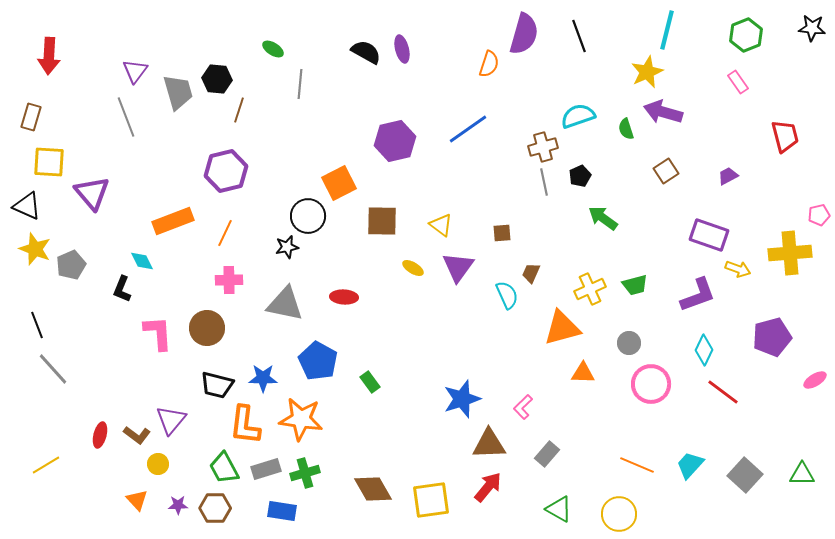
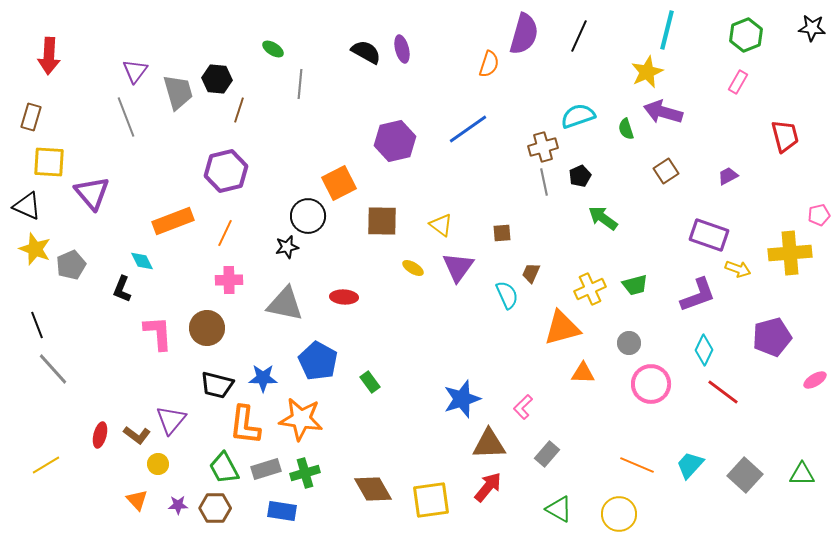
black line at (579, 36): rotated 44 degrees clockwise
pink rectangle at (738, 82): rotated 65 degrees clockwise
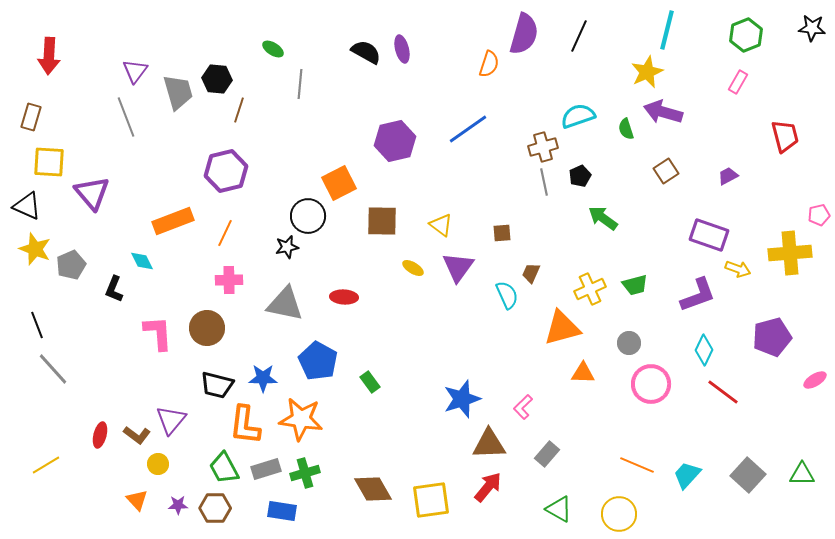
black L-shape at (122, 289): moved 8 px left
cyan trapezoid at (690, 465): moved 3 px left, 10 px down
gray square at (745, 475): moved 3 px right
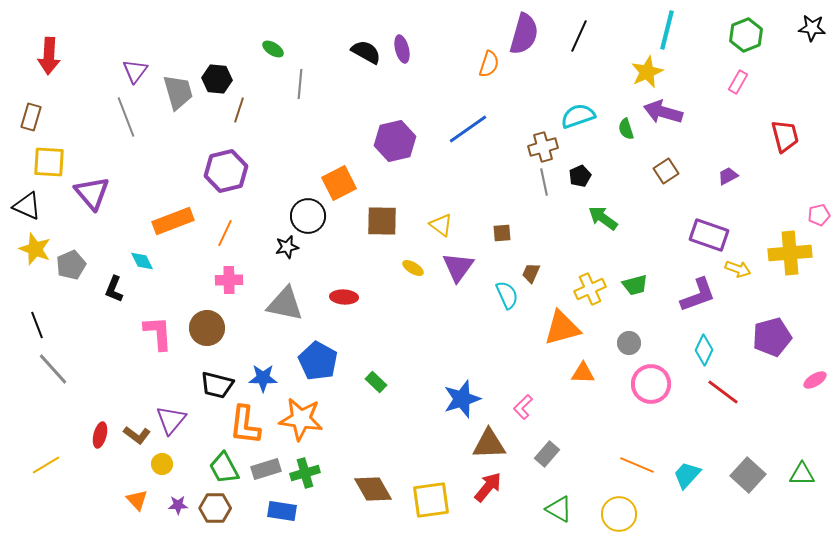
green rectangle at (370, 382): moved 6 px right; rotated 10 degrees counterclockwise
yellow circle at (158, 464): moved 4 px right
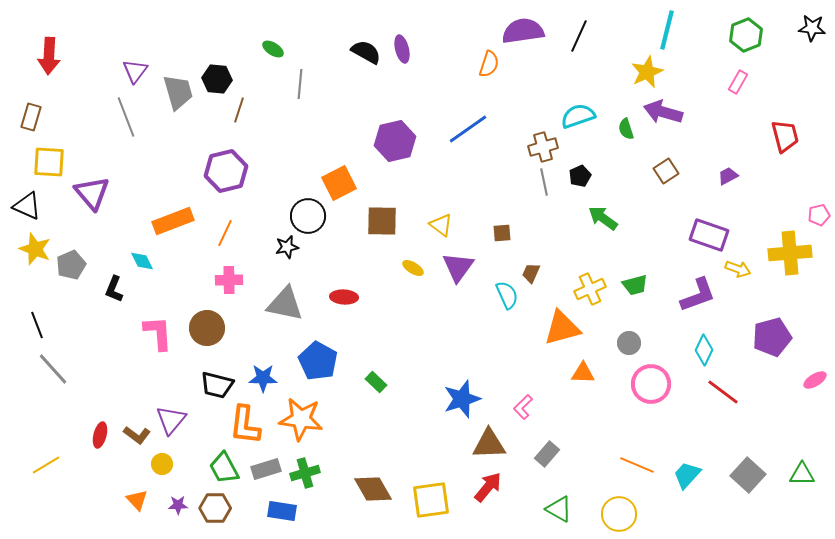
purple semicircle at (524, 34): moved 1 px left, 3 px up; rotated 114 degrees counterclockwise
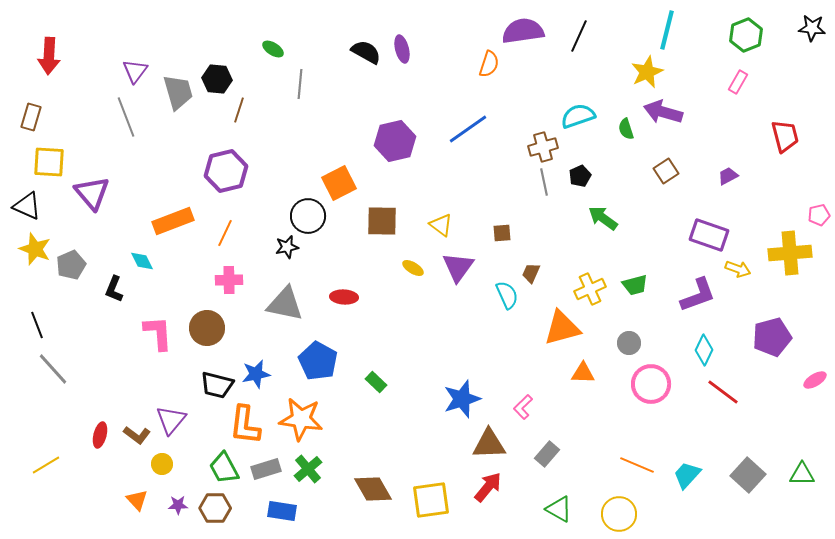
blue star at (263, 378): moved 7 px left, 4 px up; rotated 12 degrees counterclockwise
green cross at (305, 473): moved 3 px right, 4 px up; rotated 24 degrees counterclockwise
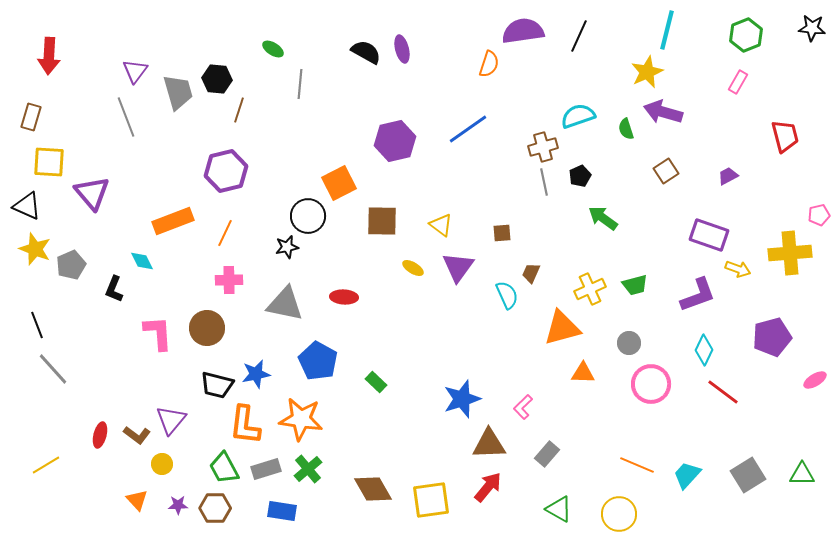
gray square at (748, 475): rotated 16 degrees clockwise
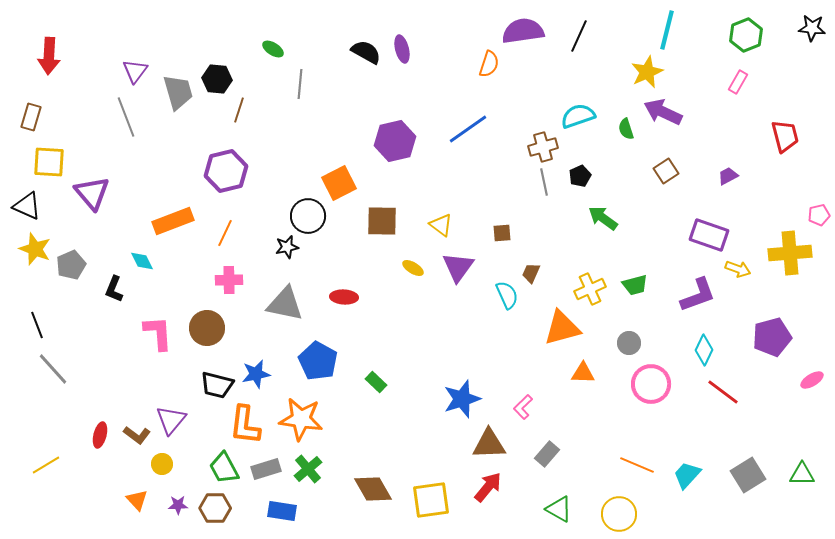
purple arrow at (663, 112): rotated 9 degrees clockwise
pink ellipse at (815, 380): moved 3 px left
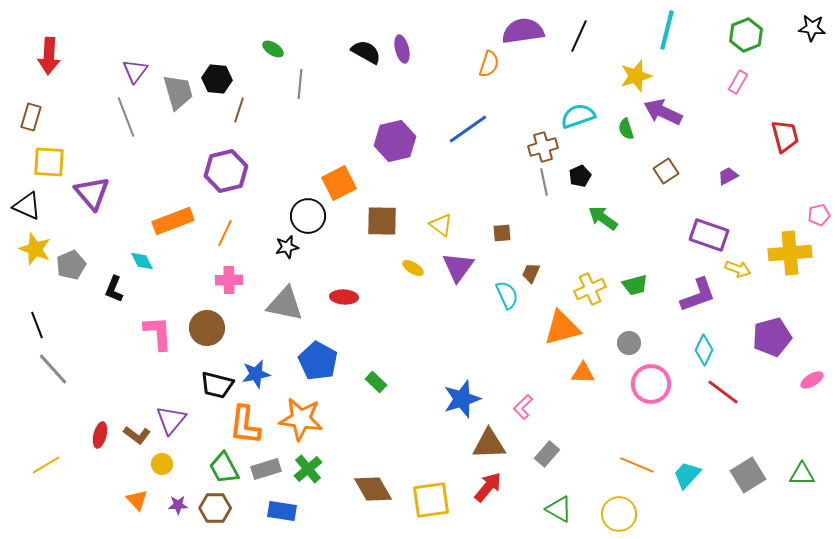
yellow star at (647, 72): moved 11 px left, 4 px down; rotated 8 degrees clockwise
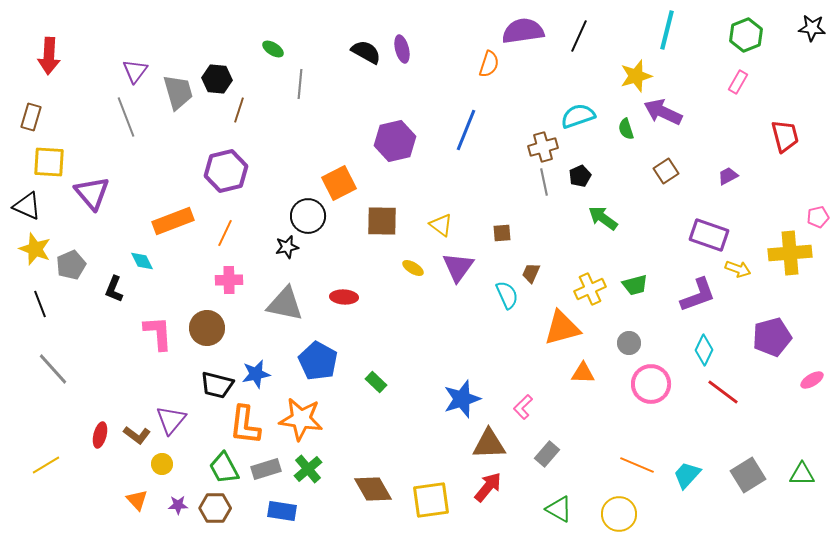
blue line at (468, 129): moved 2 px left, 1 px down; rotated 33 degrees counterclockwise
pink pentagon at (819, 215): moved 1 px left, 2 px down
black line at (37, 325): moved 3 px right, 21 px up
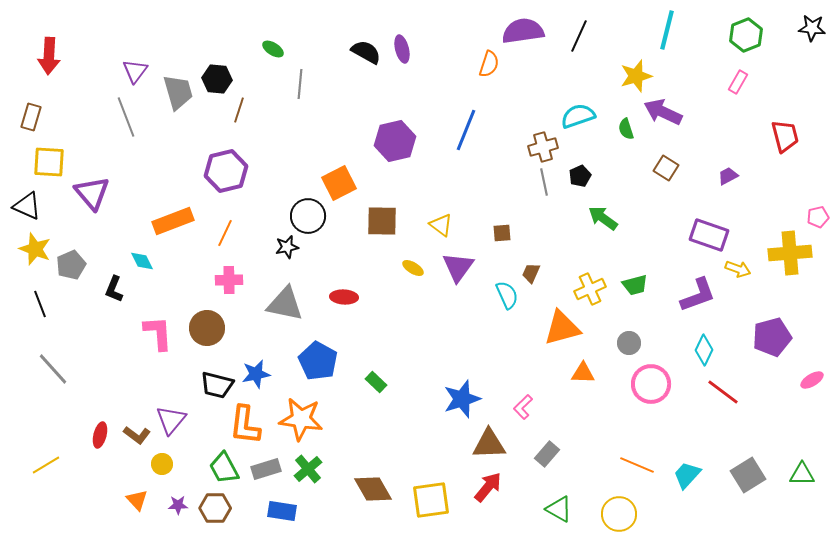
brown square at (666, 171): moved 3 px up; rotated 25 degrees counterclockwise
